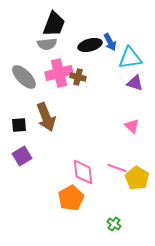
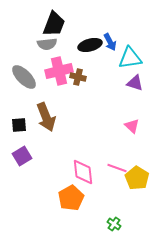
pink cross: moved 2 px up
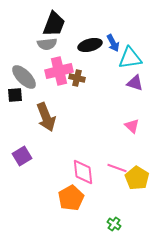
blue arrow: moved 3 px right, 1 px down
brown cross: moved 1 px left, 1 px down
black square: moved 4 px left, 30 px up
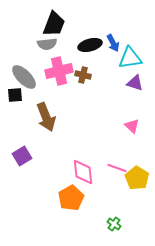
brown cross: moved 6 px right, 3 px up
